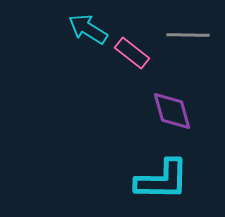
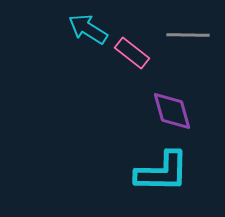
cyan L-shape: moved 8 px up
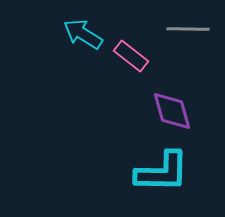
cyan arrow: moved 5 px left, 5 px down
gray line: moved 6 px up
pink rectangle: moved 1 px left, 3 px down
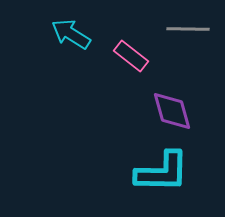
cyan arrow: moved 12 px left
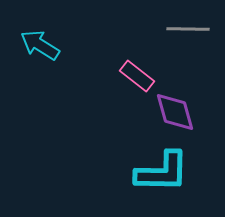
cyan arrow: moved 31 px left, 11 px down
pink rectangle: moved 6 px right, 20 px down
purple diamond: moved 3 px right, 1 px down
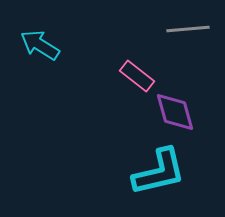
gray line: rotated 6 degrees counterclockwise
cyan L-shape: moved 3 px left; rotated 14 degrees counterclockwise
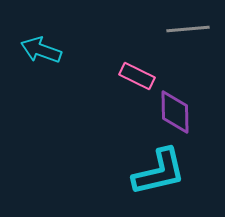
cyan arrow: moved 1 px right, 5 px down; rotated 12 degrees counterclockwise
pink rectangle: rotated 12 degrees counterclockwise
purple diamond: rotated 15 degrees clockwise
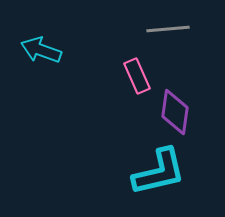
gray line: moved 20 px left
pink rectangle: rotated 40 degrees clockwise
purple diamond: rotated 9 degrees clockwise
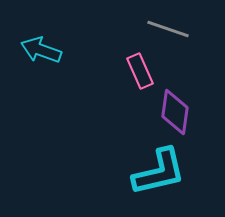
gray line: rotated 24 degrees clockwise
pink rectangle: moved 3 px right, 5 px up
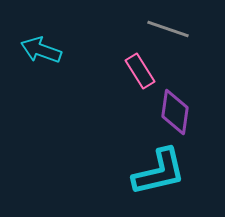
pink rectangle: rotated 8 degrees counterclockwise
